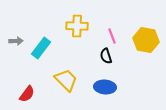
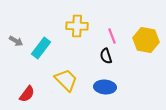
gray arrow: rotated 32 degrees clockwise
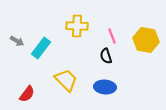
gray arrow: moved 1 px right
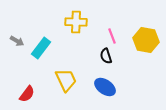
yellow cross: moved 1 px left, 4 px up
yellow trapezoid: rotated 20 degrees clockwise
blue ellipse: rotated 30 degrees clockwise
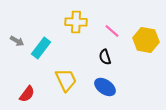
pink line: moved 5 px up; rotated 28 degrees counterclockwise
black semicircle: moved 1 px left, 1 px down
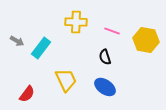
pink line: rotated 21 degrees counterclockwise
